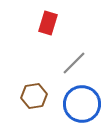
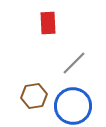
red rectangle: rotated 20 degrees counterclockwise
blue circle: moved 9 px left, 2 px down
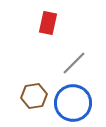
red rectangle: rotated 15 degrees clockwise
blue circle: moved 3 px up
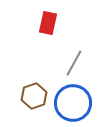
gray line: rotated 16 degrees counterclockwise
brown hexagon: rotated 10 degrees counterclockwise
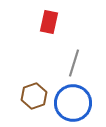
red rectangle: moved 1 px right, 1 px up
gray line: rotated 12 degrees counterclockwise
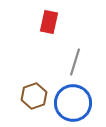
gray line: moved 1 px right, 1 px up
